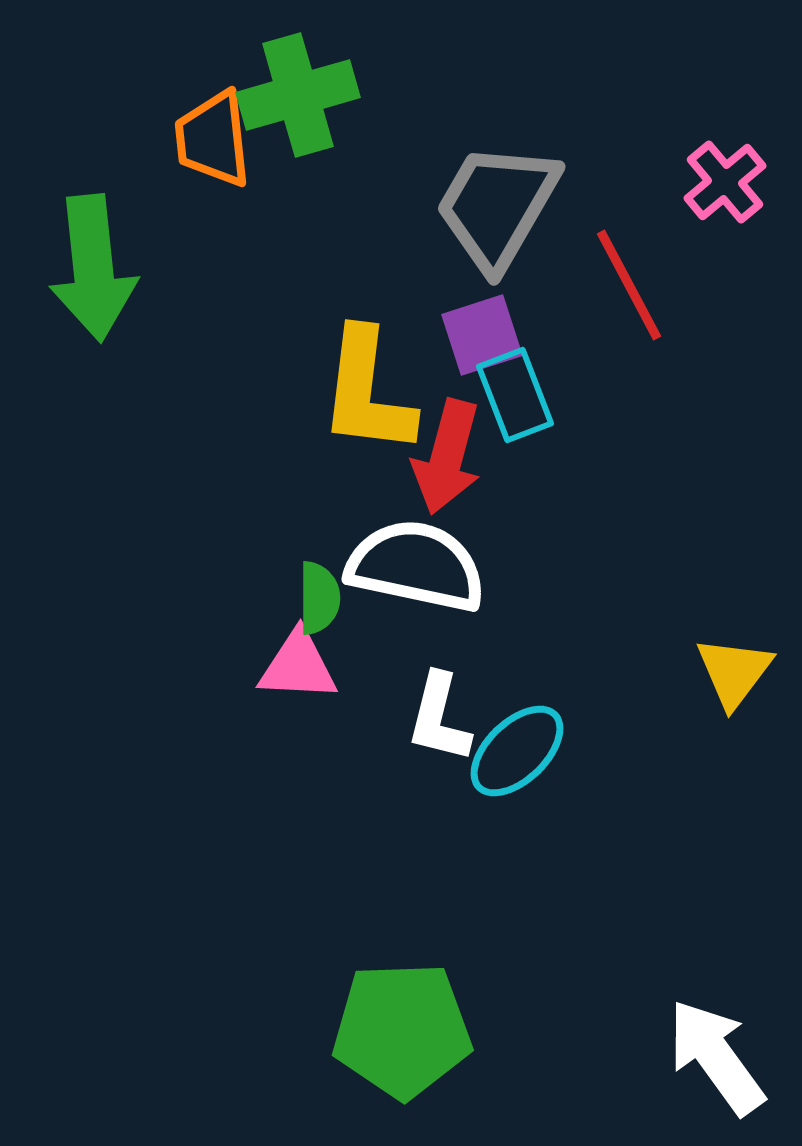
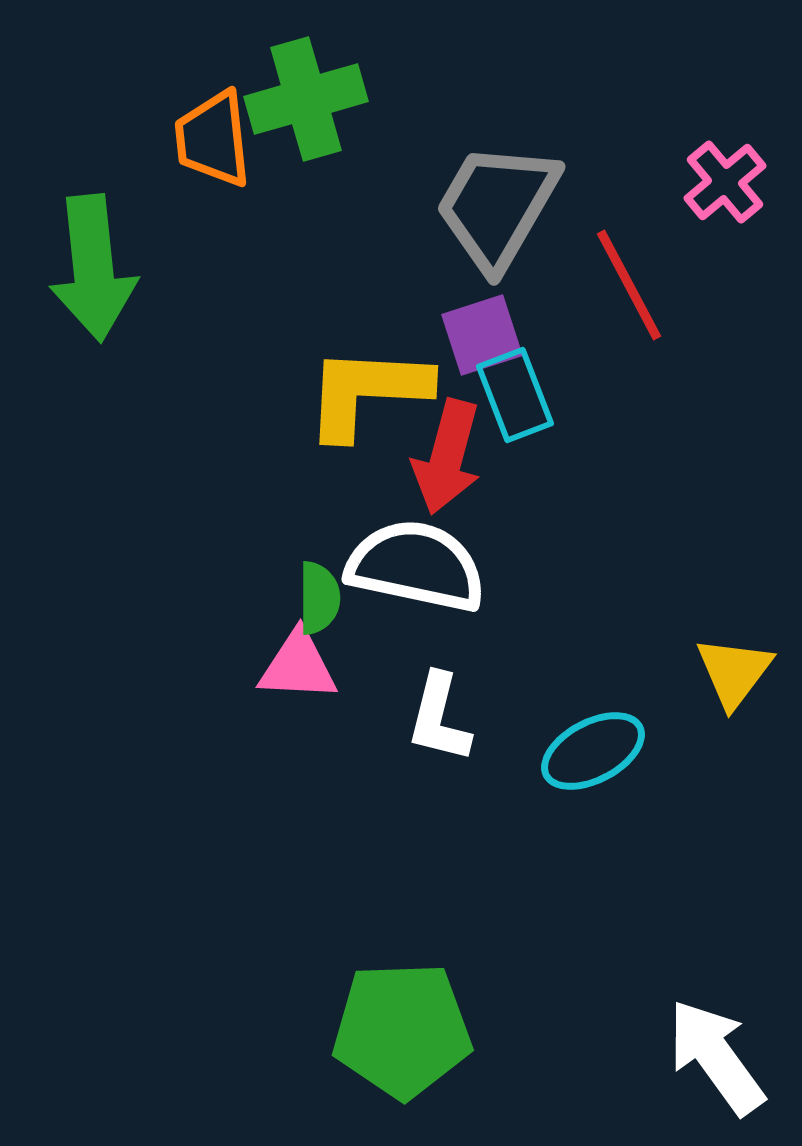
green cross: moved 8 px right, 4 px down
yellow L-shape: rotated 86 degrees clockwise
cyan ellipse: moved 76 px right; rotated 16 degrees clockwise
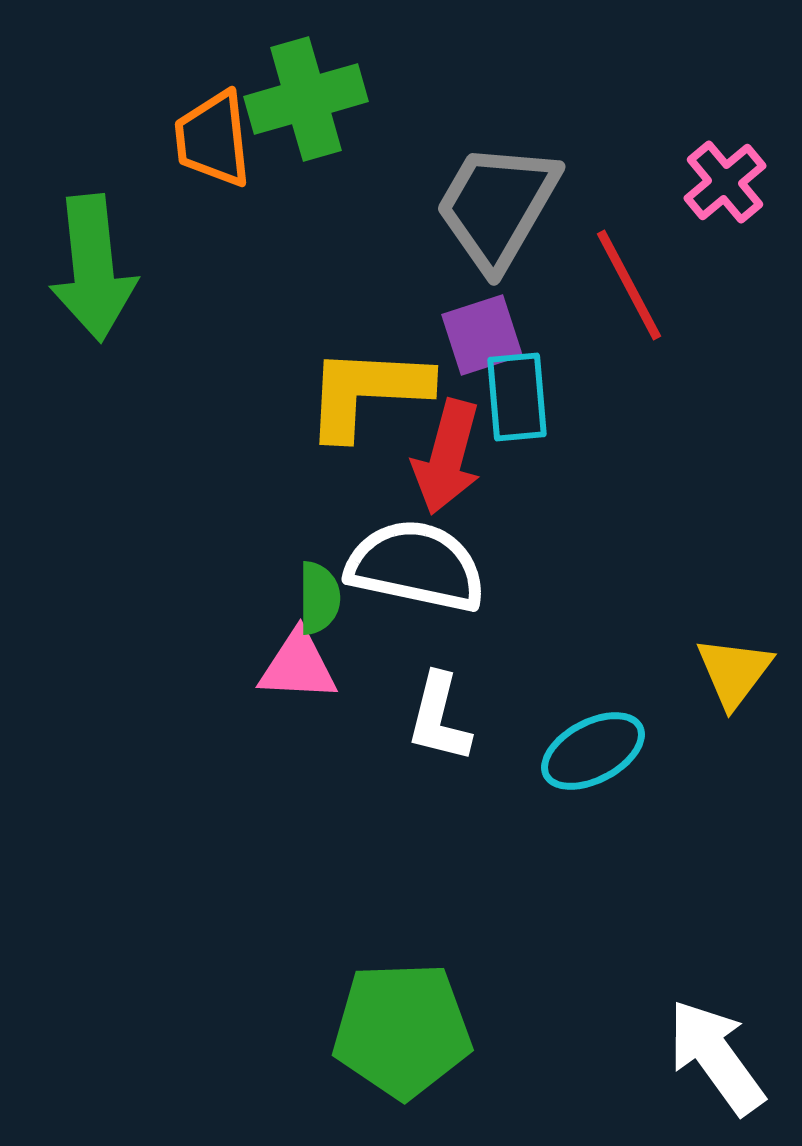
cyan rectangle: moved 2 px right, 2 px down; rotated 16 degrees clockwise
